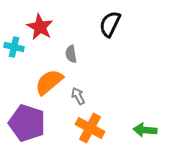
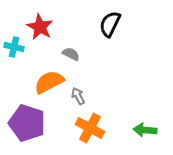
gray semicircle: rotated 126 degrees clockwise
orange semicircle: rotated 12 degrees clockwise
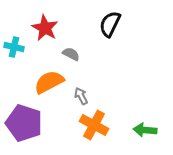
red star: moved 5 px right, 1 px down
gray arrow: moved 3 px right
purple pentagon: moved 3 px left
orange cross: moved 4 px right, 3 px up
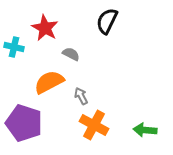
black semicircle: moved 3 px left, 3 px up
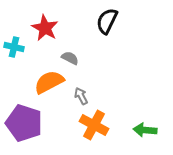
gray semicircle: moved 1 px left, 4 px down
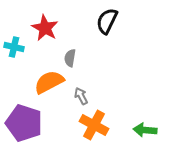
gray semicircle: rotated 108 degrees counterclockwise
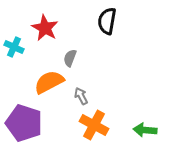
black semicircle: rotated 16 degrees counterclockwise
cyan cross: rotated 12 degrees clockwise
gray semicircle: rotated 12 degrees clockwise
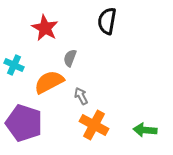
cyan cross: moved 18 px down
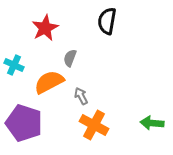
red star: rotated 16 degrees clockwise
green arrow: moved 7 px right, 7 px up
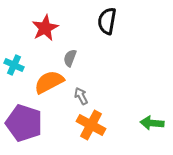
orange cross: moved 3 px left
